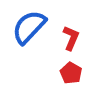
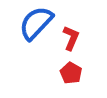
blue semicircle: moved 7 px right, 4 px up
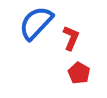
red pentagon: moved 8 px right
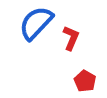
red pentagon: moved 6 px right, 8 px down
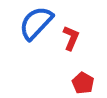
red pentagon: moved 2 px left, 2 px down
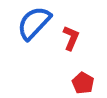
blue semicircle: moved 2 px left
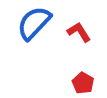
red L-shape: moved 8 px right, 6 px up; rotated 55 degrees counterclockwise
